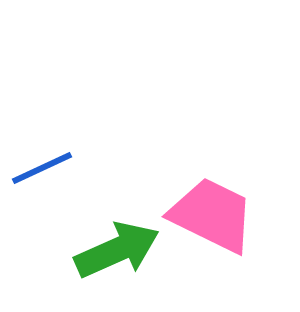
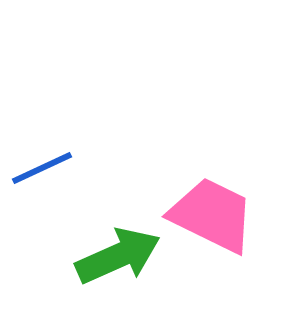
green arrow: moved 1 px right, 6 px down
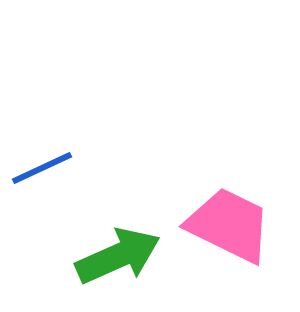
pink trapezoid: moved 17 px right, 10 px down
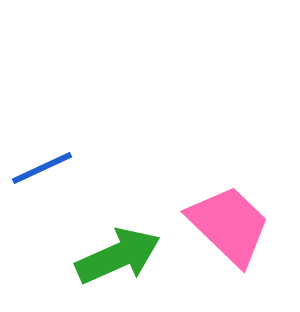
pink trapezoid: rotated 18 degrees clockwise
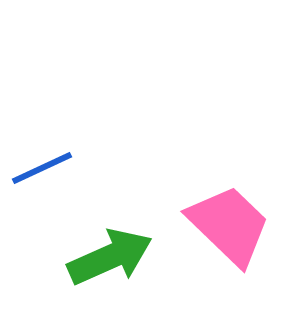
green arrow: moved 8 px left, 1 px down
